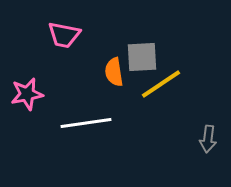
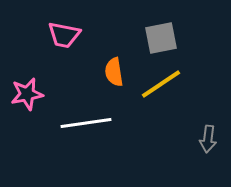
gray square: moved 19 px right, 19 px up; rotated 8 degrees counterclockwise
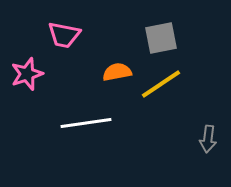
orange semicircle: moved 3 px right; rotated 88 degrees clockwise
pink star: moved 20 px up; rotated 8 degrees counterclockwise
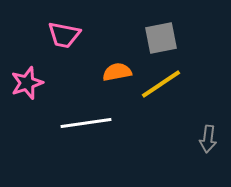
pink star: moved 9 px down
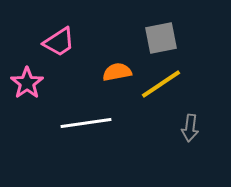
pink trapezoid: moved 5 px left, 7 px down; rotated 44 degrees counterclockwise
pink star: rotated 16 degrees counterclockwise
gray arrow: moved 18 px left, 11 px up
